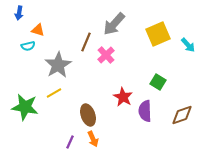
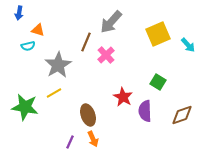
gray arrow: moved 3 px left, 2 px up
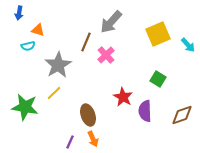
green square: moved 3 px up
yellow line: rotated 14 degrees counterclockwise
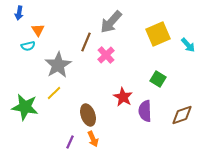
orange triangle: rotated 40 degrees clockwise
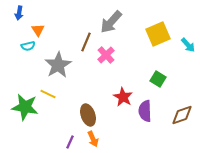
yellow line: moved 6 px left, 1 px down; rotated 70 degrees clockwise
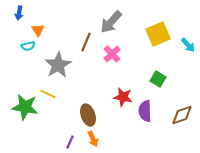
pink cross: moved 6 px right, 1 px up
red star: rotated 18 degrees counterclockwise
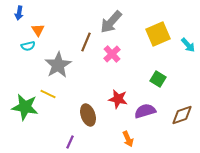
red star: moved 5 px left, 2 px down
purple semicircle: rotated 75 degrees clockwise
orange arrow: moved 35 px right
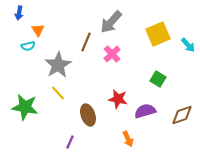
yellow line: moved 10 px right, 1 px up; rotated 21 degrees clockwise
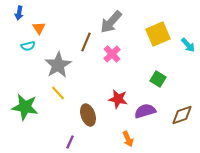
orange triangle: moved 1 px right, 2 px up
